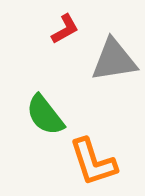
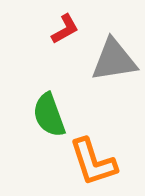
green semicircle: moved 4 px right; rotated 18 degrees clockwise
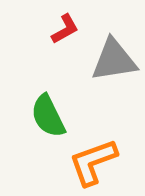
green semicircle: moved 1 px left, 1 px down; rotated 6 degrees counterclockwise
orange L-shape: rotated 88 degrees clockwise
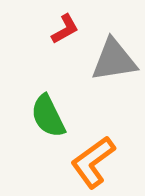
orange L-shape: rotated 16 degrees counterclockwise
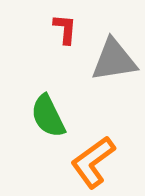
red L-shape: rotated 56 degrees counterclockwise
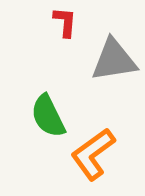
red L-shape: moved 7 px up
orange L-shape: moved 8 px up
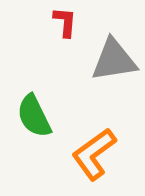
green semicircle: moved 14 px left
orange L-shape: moved 1 px right
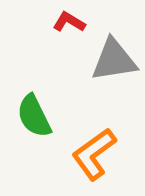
red L-shape: moved 4 px right; rotated 64 degrees counterclockwise
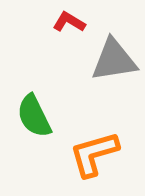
orange L-shape: rotated 20 degrees clockwise
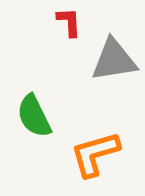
red L-shape: rotated 56 degrees clockwise
orange L-shape: moved 1 px right
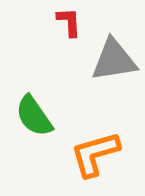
green semicircle: rotated 9 degrees counterclockwise
